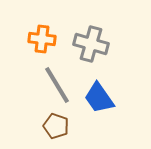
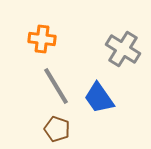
gray cross: moved 32 px right, 5 px down; rotated 16 degrees clockwise
gray line: moved 1 px left, 1 px down
brown pentagon: moved 1 px right, 3 px down
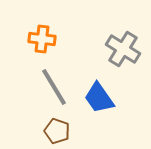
gray line: moved 2 px left, 1 px down
brown pentagon: moved 2 px down
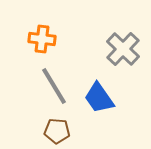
gray cross: rotated 12 degrees clockwise
gray line: moved 1 px up
brown pentagon: rotated 15 degrees counterclockwise
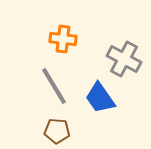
orange cross: moved 21 px right
gray cross: moved 1 px right, 10 px down; rotated 16 degrees counterclockwise
blue trapezoid: moved 1 px right
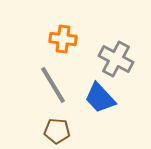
gray cross: moved 8 px left
gray line: moved 1 px left, 1 px up
blue trapezoid: rotated 8 degrees counterclockwise
